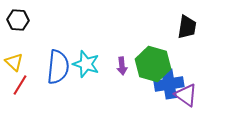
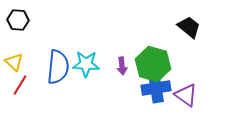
black trapezoid: moved 2 px right; rotated 60 degrees counterclockwise
cyan star: rotated 16 degrees counterclockwise
blue cross: moved 13 px left, 4 px down
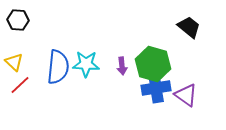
red line: rotated 15 degrees clockwise
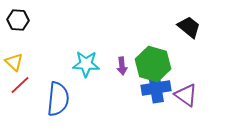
blue semicircle: moved 32 px down
